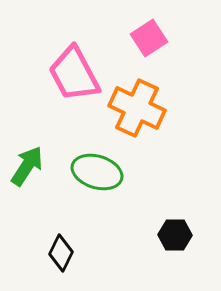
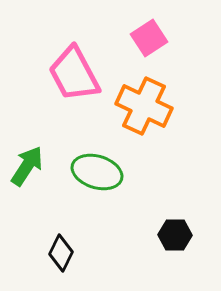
orange cross: moved 7 px right, 2 px up
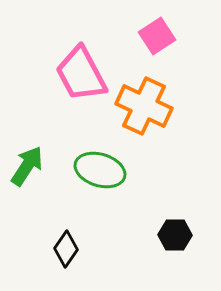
pink square: moved 8 px right, 2 px up
pink trapezoid: moved 7 px right
green ellipse: moved 3 px right, 2 px up
black diamond: moved 5 px right, 4 px up; rotated 9 degrees clockwise
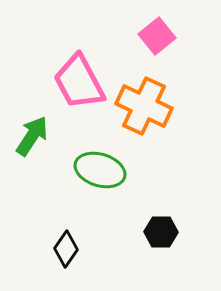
pink square: rotated 6 degrees counterclockwise
pink trapezoid: moved 2 px left, 8 px down
green arrow: moved 5 px right, 30 px up
black hexagon: moved 14 px left, 3 px up
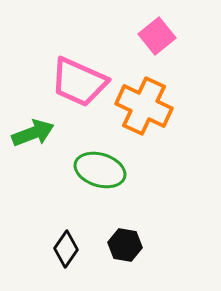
pink trapezoid: rotated 38 degrees counterclockwise
green arrow: moved 1 px right, 3 px up; rotated 36 degrees clockwise
black hexagon: moved 36 px left, 13 px down; rotated 8 degrees clockwise
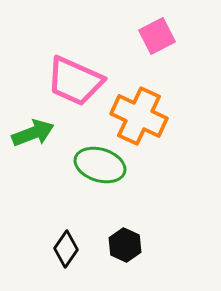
pink square: rotated 12 degrees clockwise
pink trapezoid: moved 4 px left, 1 px up
orange cross: moved 5 px left, 10 px down
green ellipse: moved 5 px up
black hexagon: rotated 16 degrees clockwise
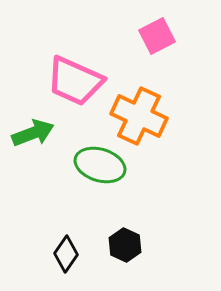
black diamond: moved 5 px down
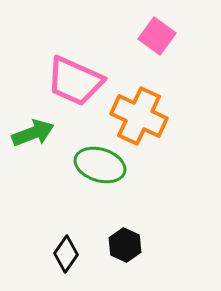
pink square: rotated 27 degrees counterclockwise
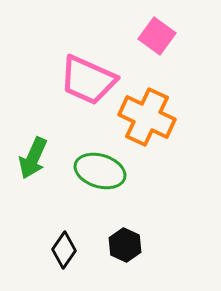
pink trapezoid: moved 13 px right, 1 px up
orange cross: moved 8 px right, 1 px down
green arrow: moved 25 px down; rotated 135 degrees clockwise
green ellipse: moved 6 px down
black diamond: moved 2 px left, 4 px up
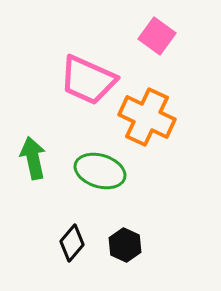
green arrow: rotated 144 degrees clockwise
black diamond: moved 8 px right, 7 px up; rotated 6 degrees clockwise
